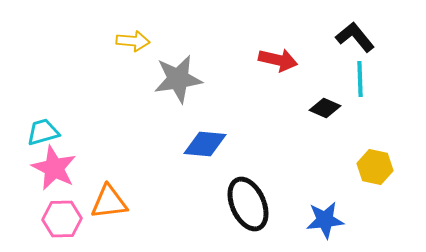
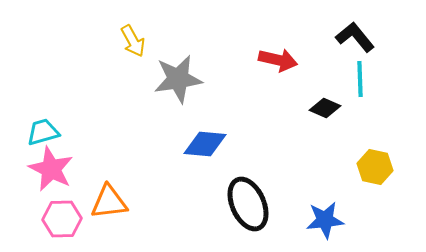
yellow arrow: rotated 56 degrees clockwise
pink star: moved 3 px left, 1 px down
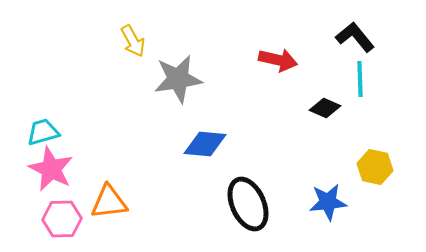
blue star: moved 3 px right, 18 px up
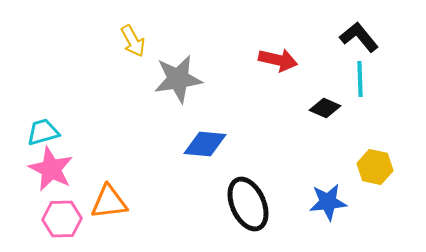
black L-shape: moved 4 px right
